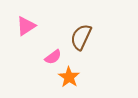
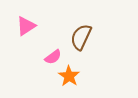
orange star: moved 1 px up
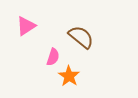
brown semicircle: rotated 104 degrees clockwise
pink semicircle: rotated 36 degrees counterclockwise
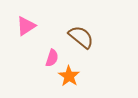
pink semicircle: moved 1 px left, 1 px down
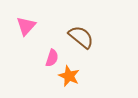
pink triangle: rotated 15 degrees counterclockwise
orange star: rotated 10 degrees counterclockwise
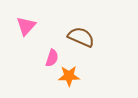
brown semicircle: rotated 16 degrees counterclockwise
orange star: rotated 25 degrees counterclockwise
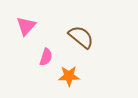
brown semicircle: rotated 16 degrees clockwise
pink semicircle: moved 6 px left, 1 px up
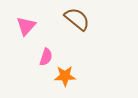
brown semicircle: moved 4 px left, 18 px up
orange star: moved 4 px left
